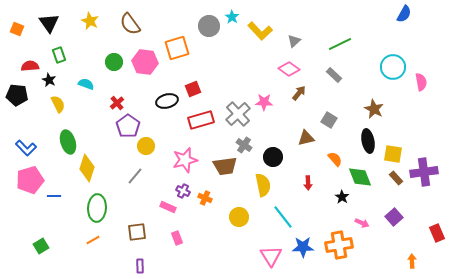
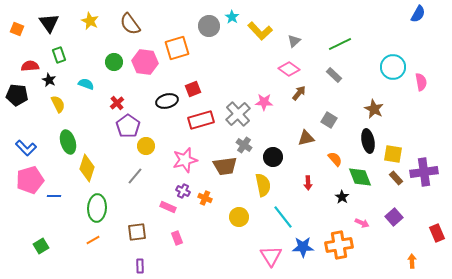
blue semicircle at (404, 14): moved 14 px right
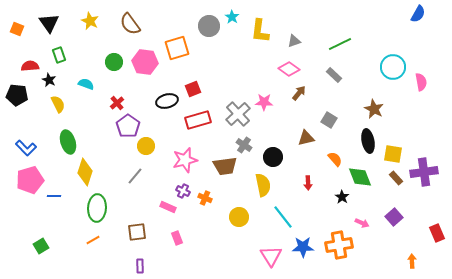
yellow L-shape at (260, 31): rotated 50 degrees clockwise
gray triangle at (294, 41): rotated 24 degrees clockwise
red rectangle at (201, 120): moved 3 px left
yellow diamond at (87, 168): moved 2 px left, 4 px down
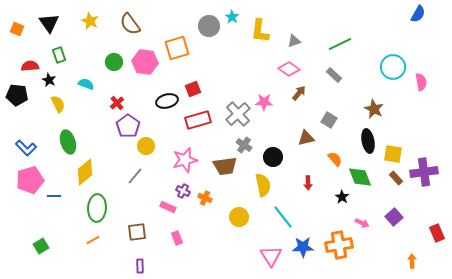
yellow diamond at (85, 172): rotated 32 degrees clockwise
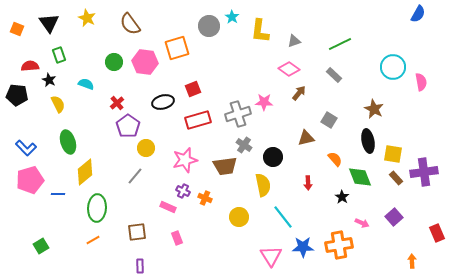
yellow star at (90, 21): moved 3 px left, 3 px up
black ellipse at (167, 101): moved 4 px left, 1 px down
gray cross at (238, 114): rotated 25 degrees clockwise
yellow circle at (146, 146): moved 2 px down
blue line at (54, 196): moved 4 px right, 2 px up
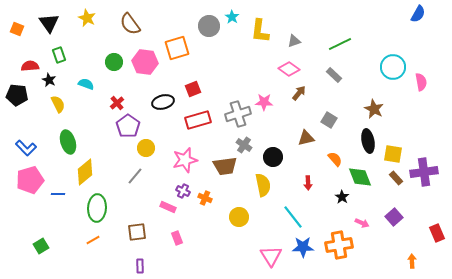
cyan line at (283, 217): moved 10 px right
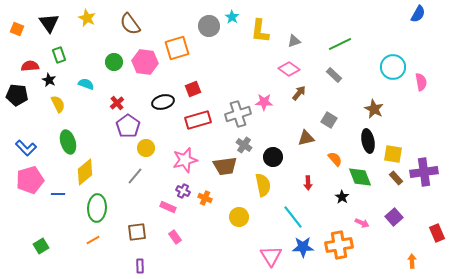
pink rectangle at (177, 238): moved 2 px left, 1 px up; rotated 16 degrees counterclockwise
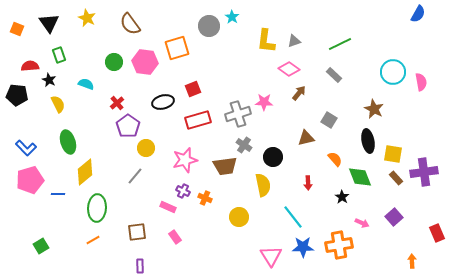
yellow L-shape at (260, 31): moved 6 px right, 10 px down
cyan circle at (393, 67): moved 5 px down
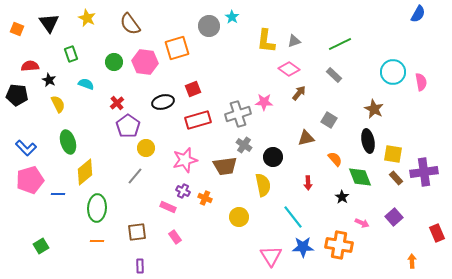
green rectangle at (59, 55): moved 12 px right, 1 px up
orange line at (93, 240): moved 4 px right, 1 px down; rotated 32 degrees clockwise
orange cross at (339, 245): rotated 20 degrees clockwise
